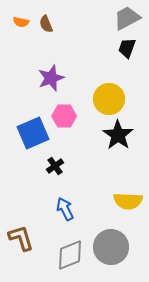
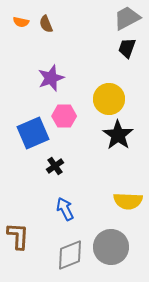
brown L-shape: moved 3 px left, 2 px up; rotated 20 degrees clockwise
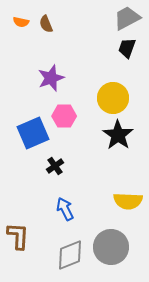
yellow circle: moved 4 px right, 1 px up
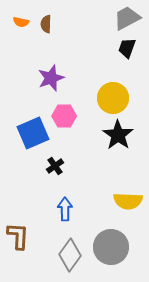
brown semicircle: rotated 24 degrees clockwise
blue arrow: rotated 25 degrees clockwise
gray diamond: rotated 32 degrees counterclockwise
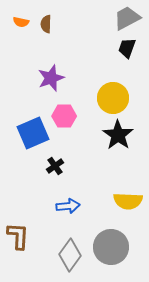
blue arrow: moved 3 px right, 3 px up; rotated 85 degrees clockwise
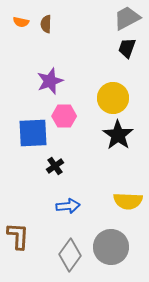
purple star: moved 1 px left, 3 px down
blue square: rotated 20 degrees clockwise
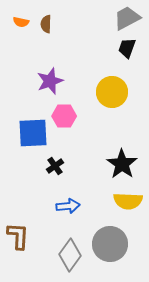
yellow circle: moved 1 px left, 6 px up
black star: moved 4 px right, 29 px down
gray circle: moved 1 px left, 3 px up
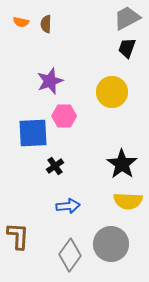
gray circle: moved 1 px right
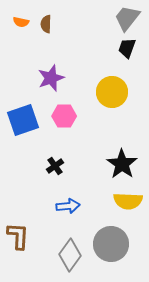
gray trapezoid: rotated 24 degrees counterclockwise
purple star: moved 1 px right, 3 px up
blue square: moved 10 px left, 13 px up; rotated 16 degrees counterclockwise
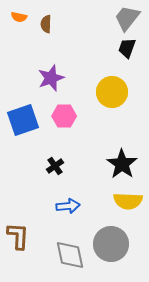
orange semicircle: moved 2 px left, 5 px up
gray diamond: rotated 48 degrees counterclockwise
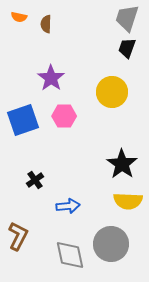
gray trapezoid: rotated 20 degrees counterclockwise
purple star: rotated 16 degrees counterclockwise
black cross: moved 20 px left, 14 px down
brown L-shape: rotated 24 degrees clockwise
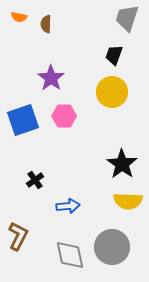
black trapezoid: moved 13 px left, 7 px down
gray circle: moved 1 px right, 3 px down
